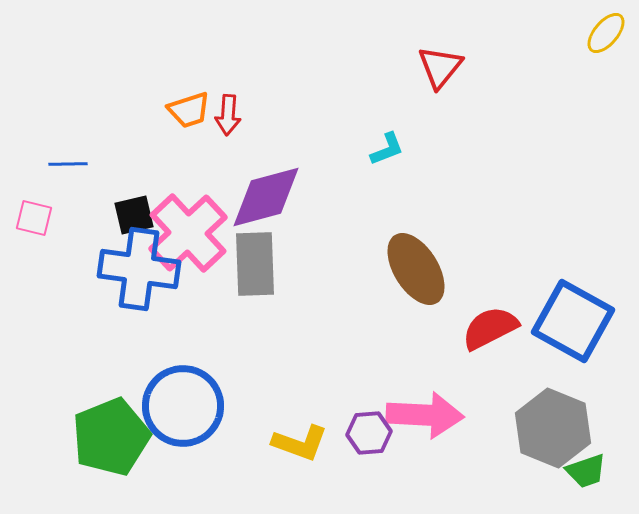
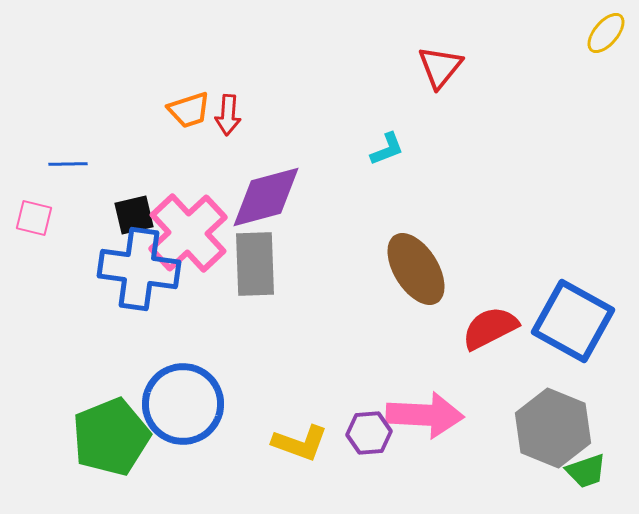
blue circle: moved 2 px up
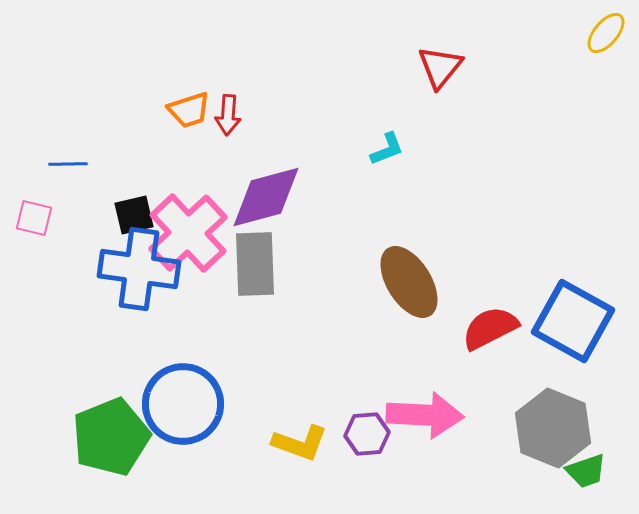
brown ellipse: moved 7 px left, 13 px down
purple hexagon: moved 2 px left, 1 px down
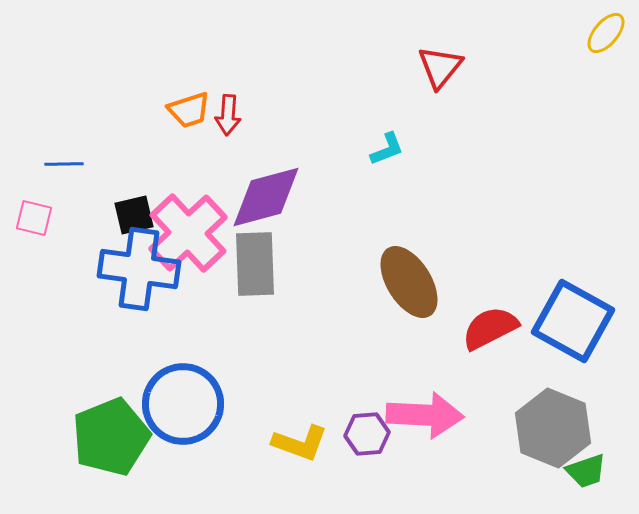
blue line: moved 4 px left
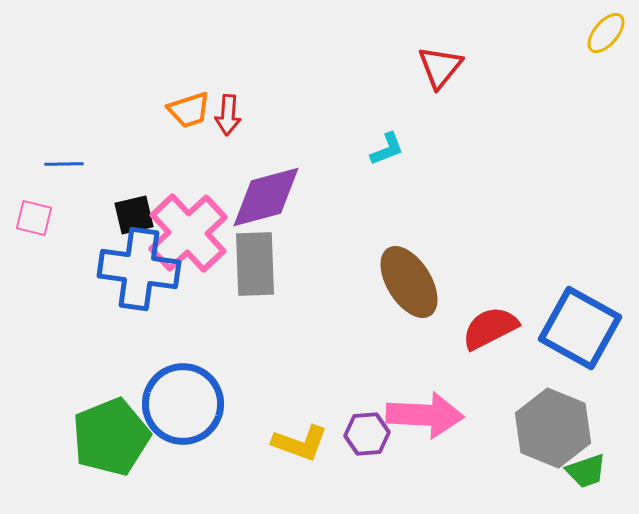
blue square: moved 7 px right, 7 px down
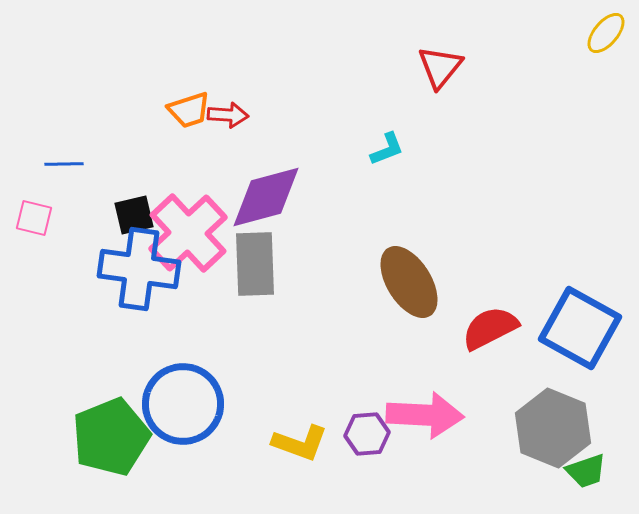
red arrow: rotated 90 degrees counterclockwise
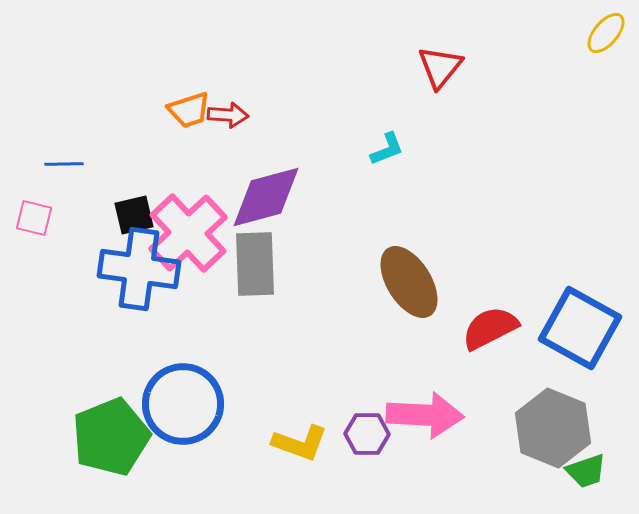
purple hexagon: rotated 6 degrees clockwise
